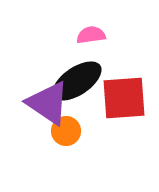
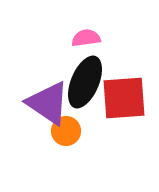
pink semicircle: moved 5 px left, 3 px down
black ellipse: moved 8 px right, 1 px down; rotated 33 degrees counterclockwise
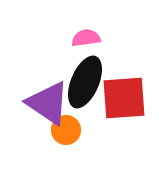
orange circle: moved 1 px up
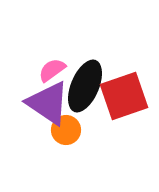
pink semicircle: moved 34 px left, 32 px down; rotated 28 degrees counterclockwise
black ellipse: moved 4 px down
red square: moved 2 px up; rotated 15 degrees counterclockwise
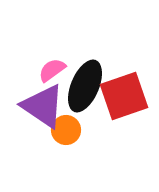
purple triangle: moved 5 px left, 3 px down
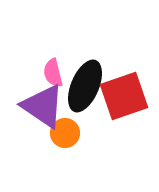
pink semicircle: moved 1 px right, 3 px down; rotated 68 degrees counterclockwise
orange circle: moved 1 px left, 3 px down
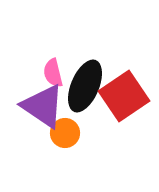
red square: rotated 15 degrees counterclockwise
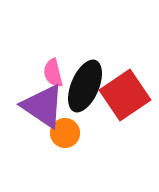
red square: moved 1 px right, 1 px up
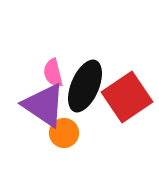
red square: moved 2 px right, 2 px down
purple triangle: moved 1 px right, 1 px up
orange circle: moved 1 px left
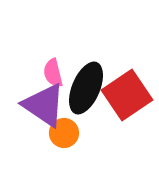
black ellipse: moved 1 px right, 2 px down
red square: moved 2 px up
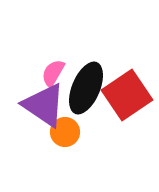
pink semicircle: rotated 44 degrees clockwise
orange circle: moved 1 px right, 1 px up
